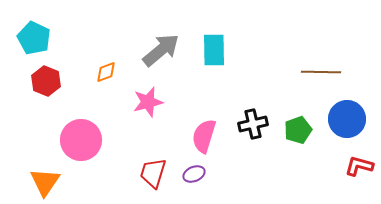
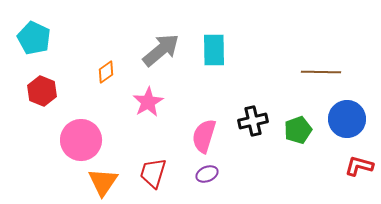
orange diamond: rotated 15 degrees counterclockwise
red hexagon: moved 4 px left, 10 px down
pink star: rotated 16 degrees counterclockwise
black cross: moved 3 px up
purple ellipse: moved 13 px right
orange triangle: moved 58 px right
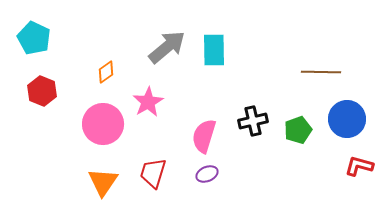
gray arrow: moved 6 px right, 3 px up
pink circle: moved 22 px right, 16 px up
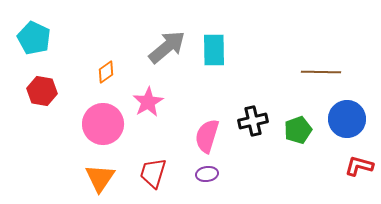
red hexagon: rotated 12 degrees counterclockwise
pink semicircle: moved 3 px right
purple ellipse: rotated 15 degrees clockwise
orange triangle: moved 3 px left, 4 px up
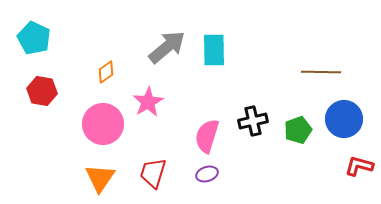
blue circle: moved 3 px left
purple ellipse: rotated 10 degrees counterclockwise
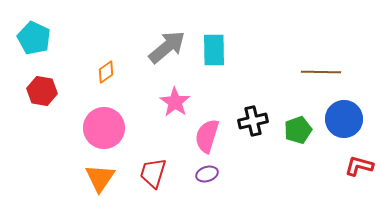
pink star: moved 27 px right; rotated 8 degrees counterclockwise
pink circle: moved 1 px right, 4 px down
